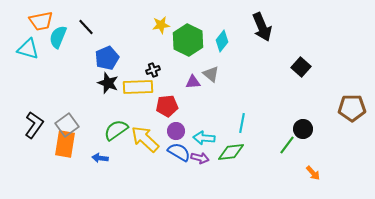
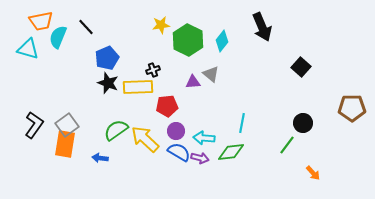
black circle: moved 6 px up
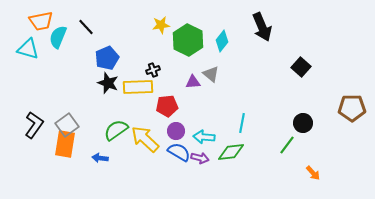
cyan arrow: moved 1 px up
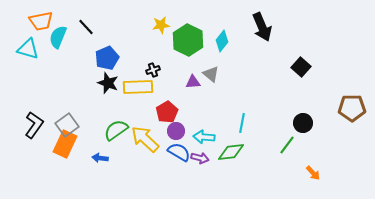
red pentagon: moved 6 px down; rotated 25 degrees counterclockwise
orange rectangle: rotated 16 degrees clockwise
